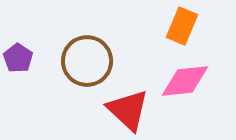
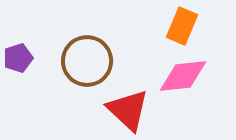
purple pentagon: rotated 20 degrees clockwise
pink diamond: moved 2 px left, 5 px up
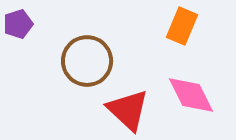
purple pentagon: moved 34 px up
pink diamond: moved 8 px right, 19 px down; rotated 69 degrees clockwise
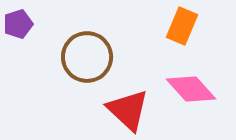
brown circle: moved 4 px up
pink diamond: moved 6 px up; rotated 15 degrees counterclockwise
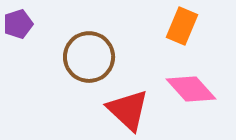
brown circle: moved 2 px right
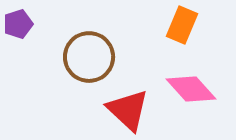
orange rectangle: moved 1 px up
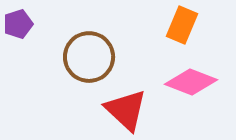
pink diamond: moved 7 px up; rotated 27 degrees counterclockwise
red triangle: moved 2 px left
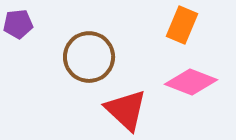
purple pentagon: rotated 12 degrees clockwise
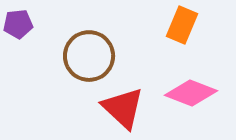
brown circle: moved 1 px up
pink diamond: moved 11 px down
red triangle: moved 3 px left, 2 px up
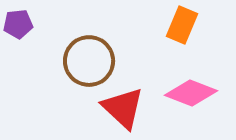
brown circle: moved 5 px down
